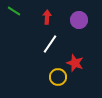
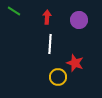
white line: rotated 30 degrees counterclockwise
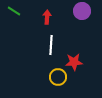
purple circle: moved 3 px right, 9 px up
white line: moved 1 px right, 1 px down
red star: moved 1 px left, 1 px up; rotated 24 degrees counterclockwise
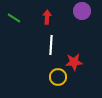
green line: moved 7 px down
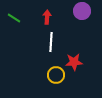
white line: moved 3 px up
yellow circle: moved 2 px left, 2 px up
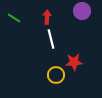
white line: moved 3 px up; rotated 18 degrees counterclockwise
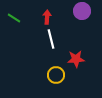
red star: moved 2 px right, 3 px up
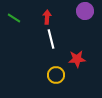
purple circle: moved 3 px right
red star: moved 1 px right
